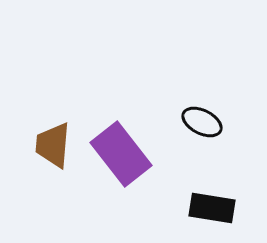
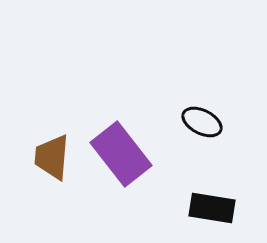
brown trapezoid: moved 1 px left, 12 px down
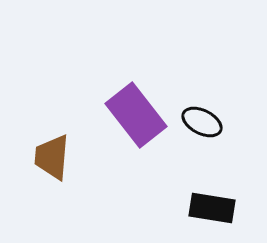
purple rectangle: moved 15 px right, 39 px up
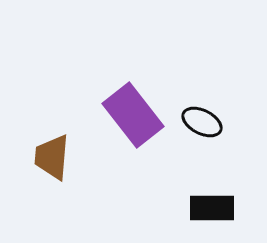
purple rectangle: moved 3 px left
black rectangle: rotated 9 degrees counterclockwise
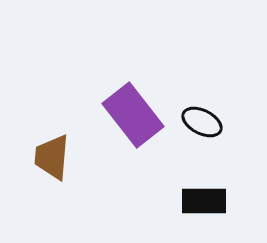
black rectangle: moved 8 px left, 7 px up
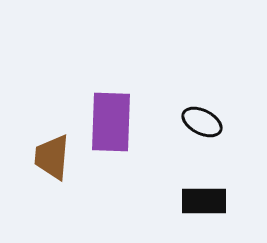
purple rectangle: moved 22 px left, 7 px down; rotated 40 degrees clockwise
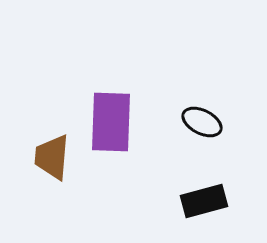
black rectangle: rotated 15 degrees counterclockwise
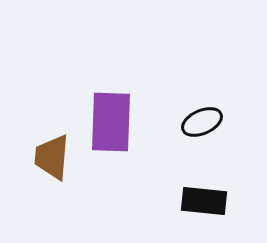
black ellipse: rotated 51 degrees counterclockwise
black rectangle: rotated 21 degrees clockwise
